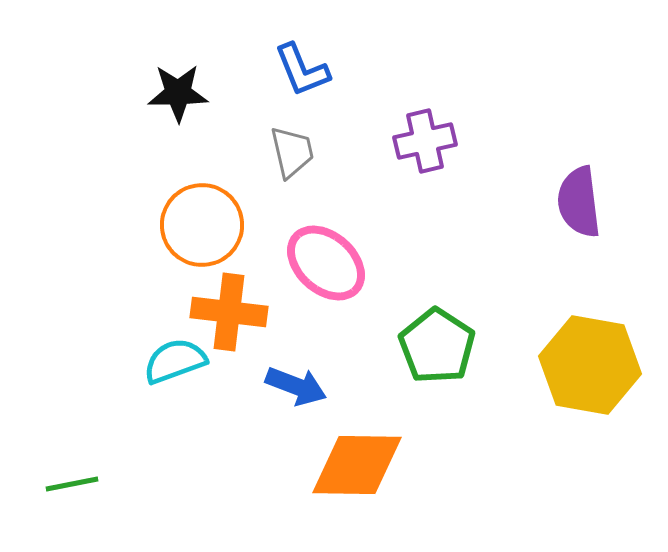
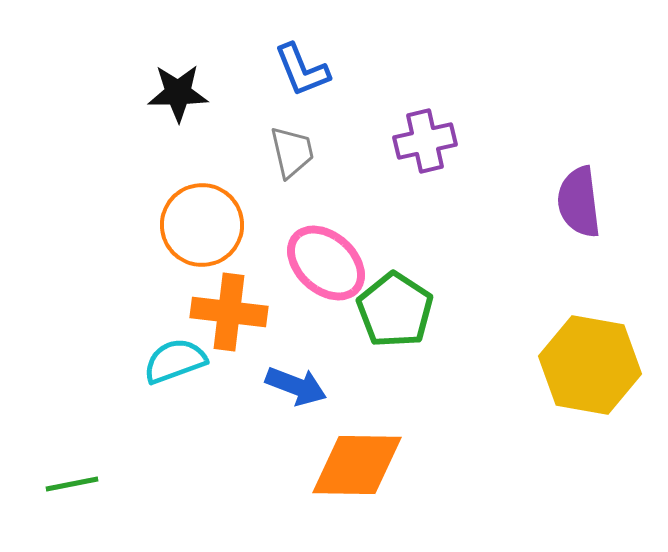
green pentagon: moved 42 px left, 36 px up
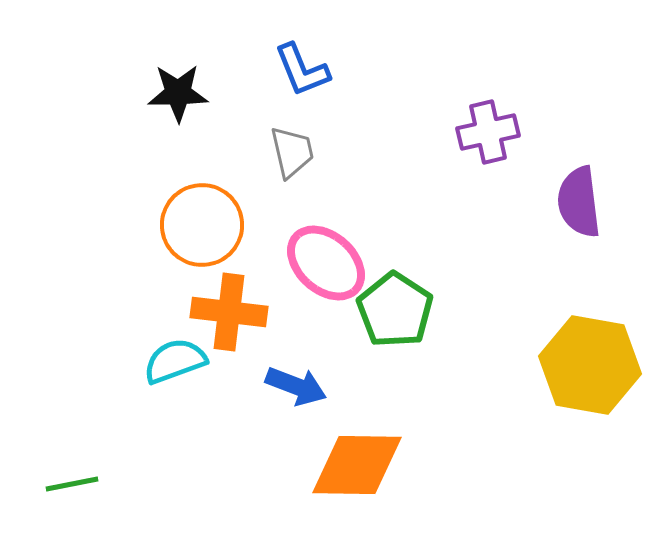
purple cross: moved 63 px right, 9 px up
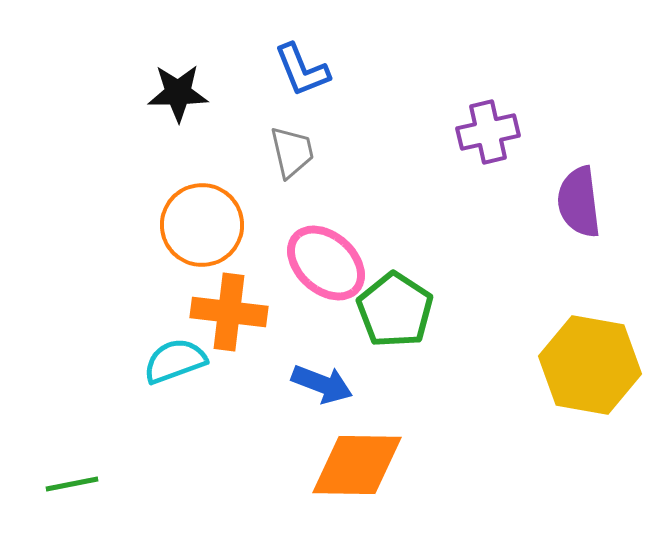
blue arrow: moved 26 px right, 2 px up
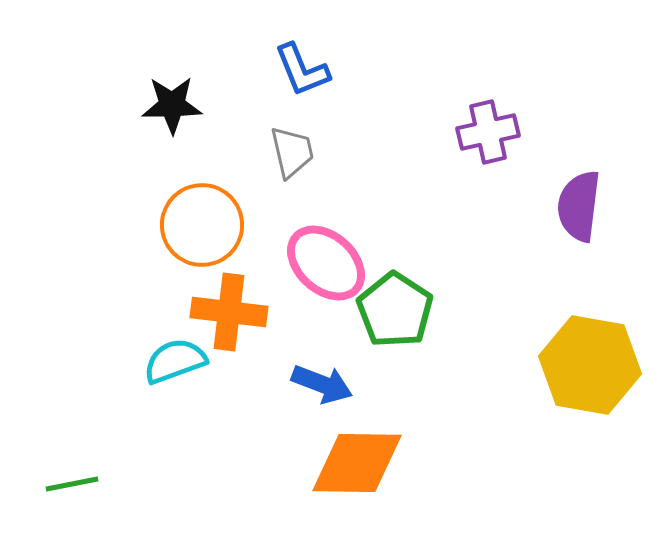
black star: moved 6 px left, 12 px down
purple semicircle: moved 4 px down; rotated 14 degrees clockwise
orange diamond: moved 2 px up
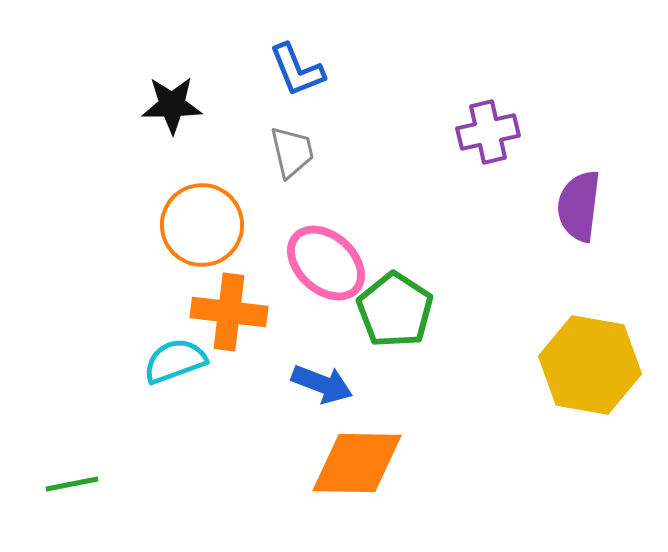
blue L-shape: moved 5 px left
